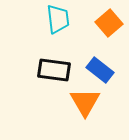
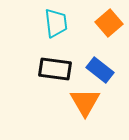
cyan trapezoid: moved 2 px left, 4 px down
black rectangle: moved 1 px right, 1 px up
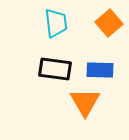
blue rectangle: rotated 36 degrees counterclockwise
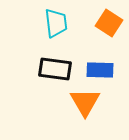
orange square: rotated 16 degrees counterclockwise
